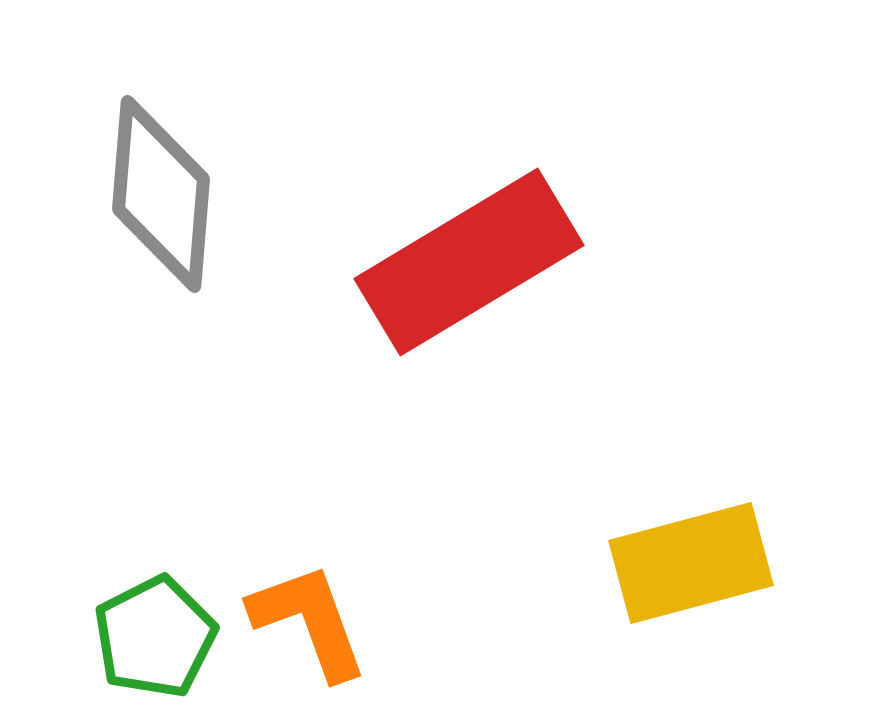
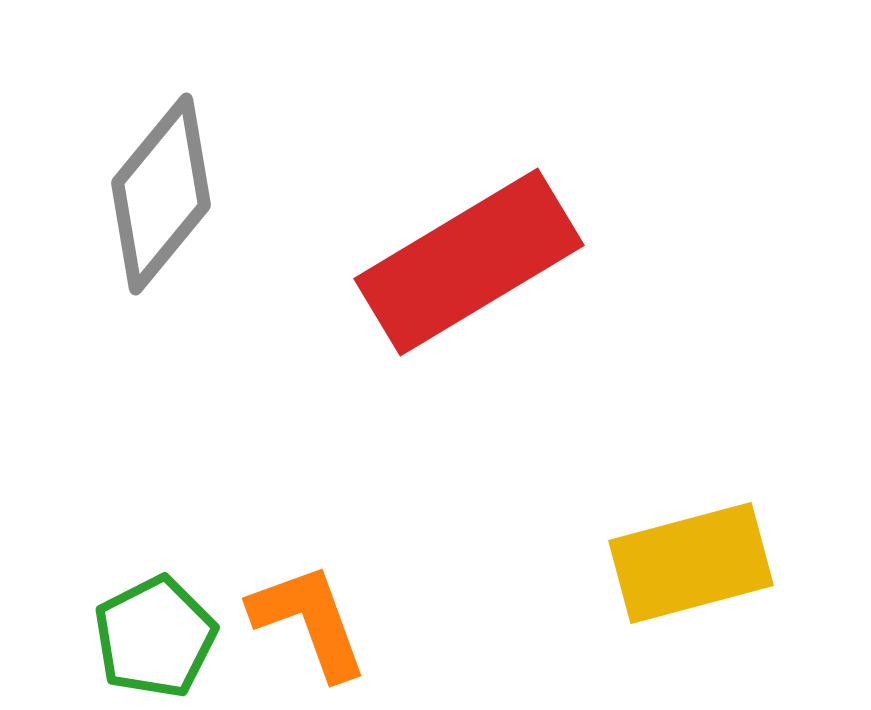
gray diamond: rotated 35 degrees clockwise
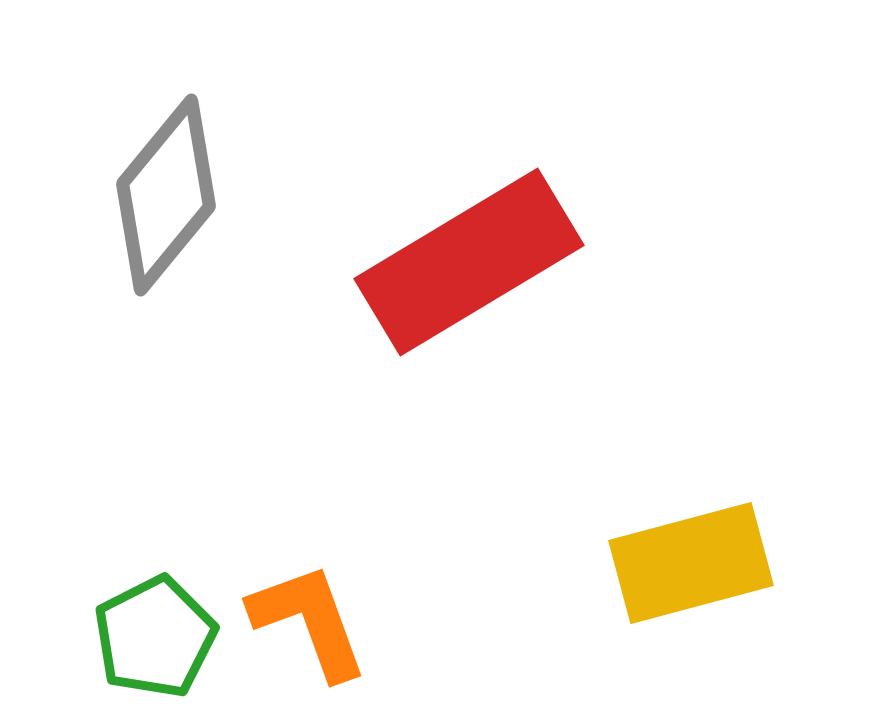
gray diamond: moved 5 px right, 1 px down
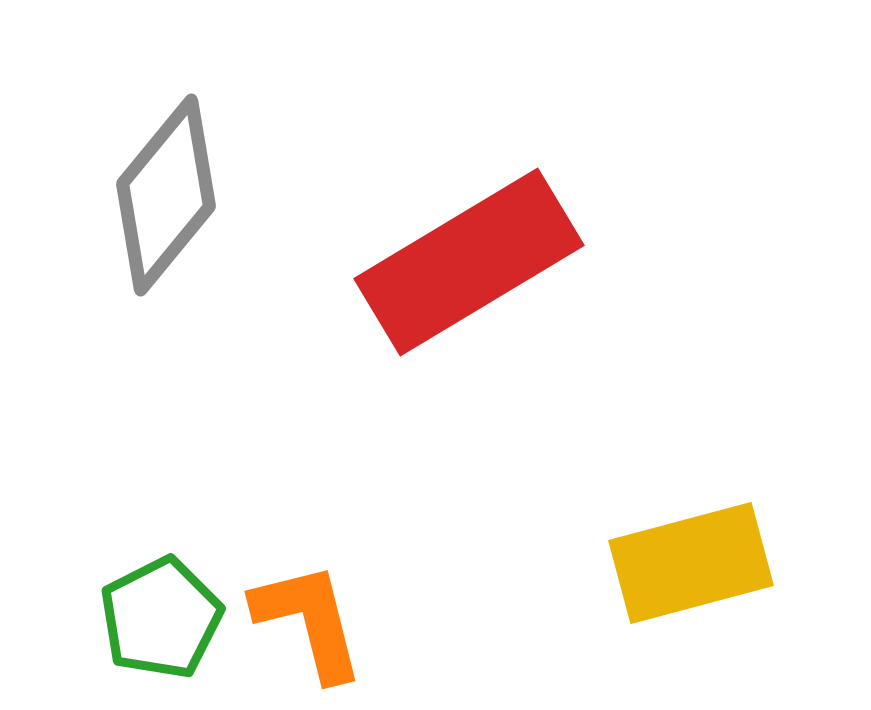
orange L-shape: rotated 6 degrees clockwise
green pentagon: moved 6 px right, 19 px up
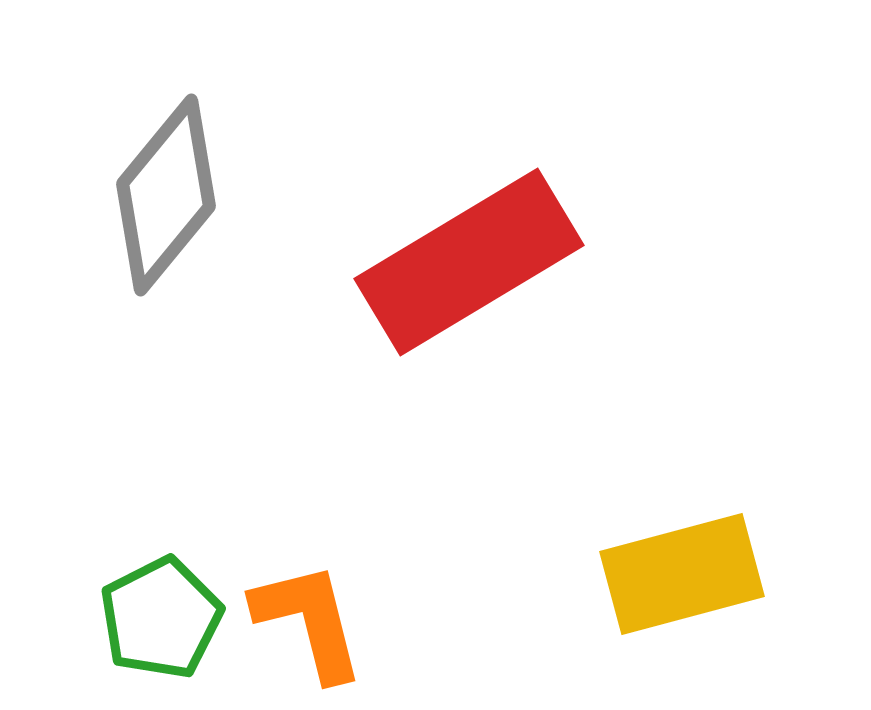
yellow rectangle: moved 9 px left, 11 px down
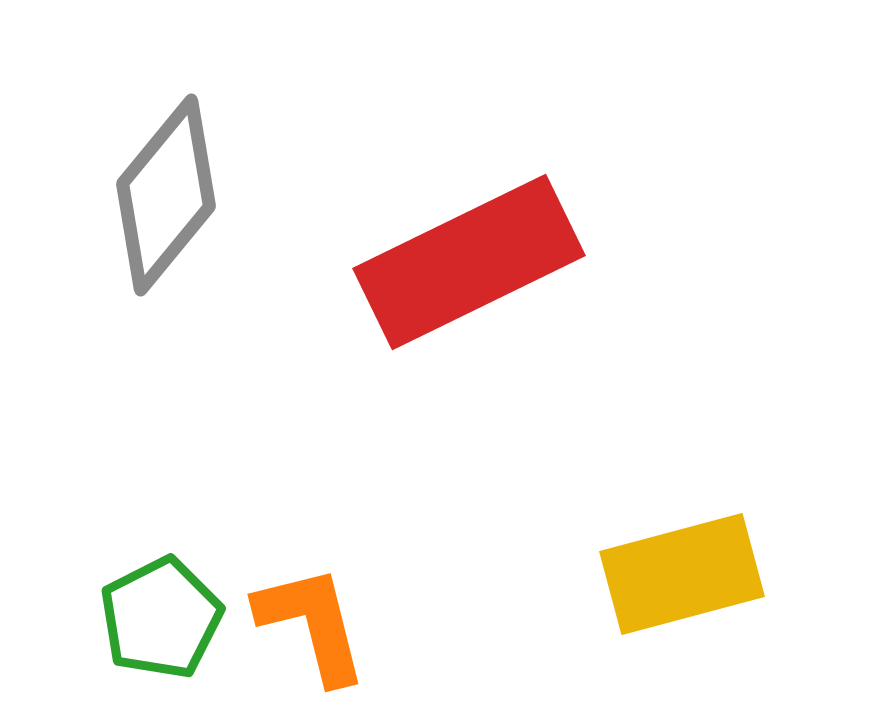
red rectangle: rotated 5 degrees clockwise
orange L-shape: moved 3 px right, 3 px down
